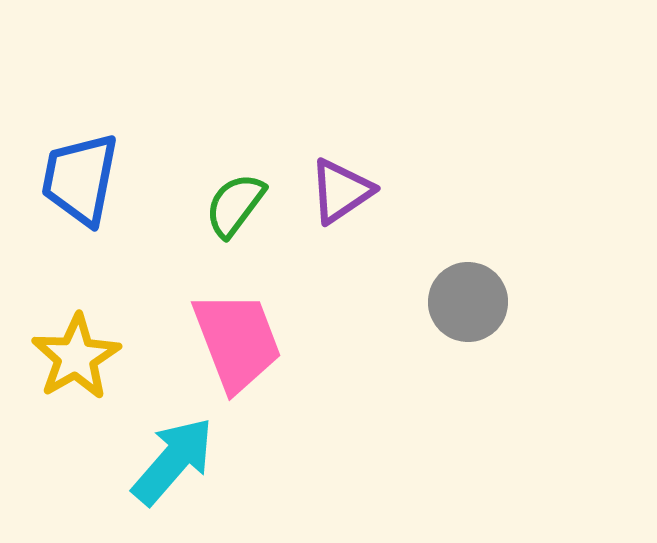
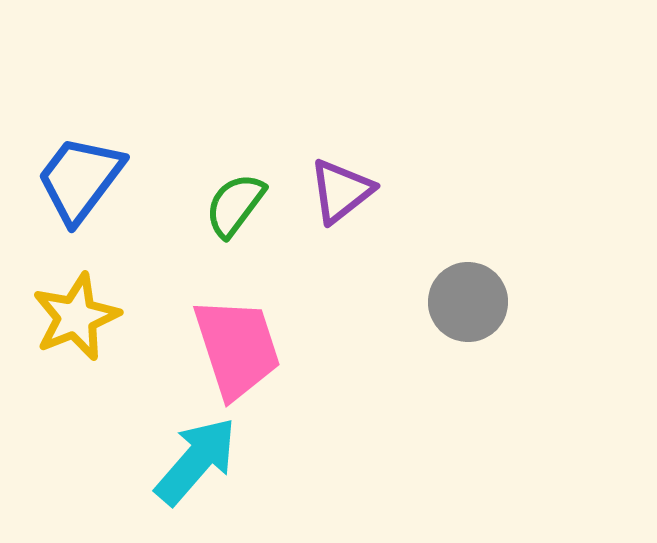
blue trapezoid: rotated 26 degrees clockwise
purple triangle: rotated 4 degrees counterclockwise
pink trapezoid: moved 7 px down; rotated 3 degrees clockwise
yellow star: moved 40 px up; rotated 8 degrees clockwise
cyan arrow: moved 23 px right
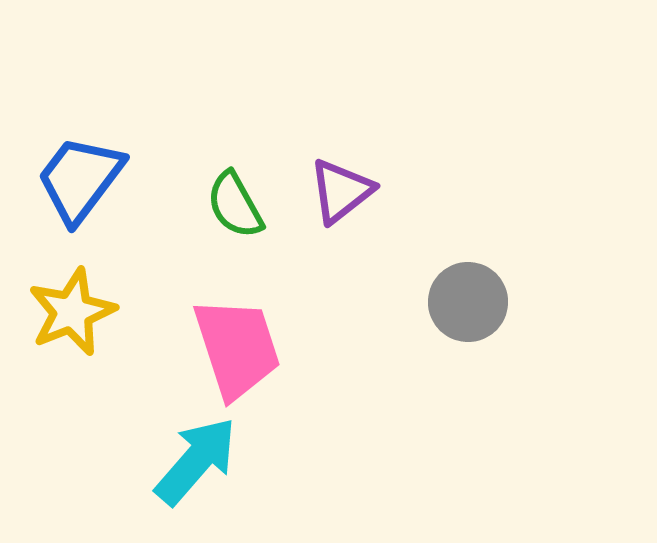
green semicircle: rotated 66 degrees counterclockwise
yellow star: moved 4 px left, 5 px up
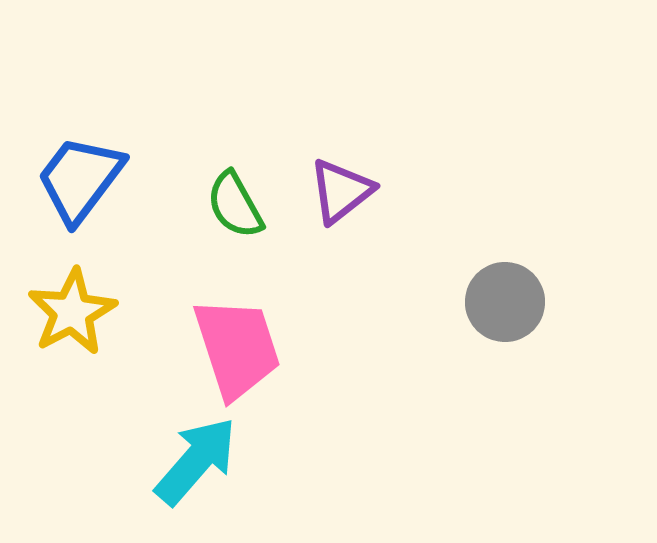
gray circle: moved 37 px right
yellow star: rotated 6 degrees counterclockwise
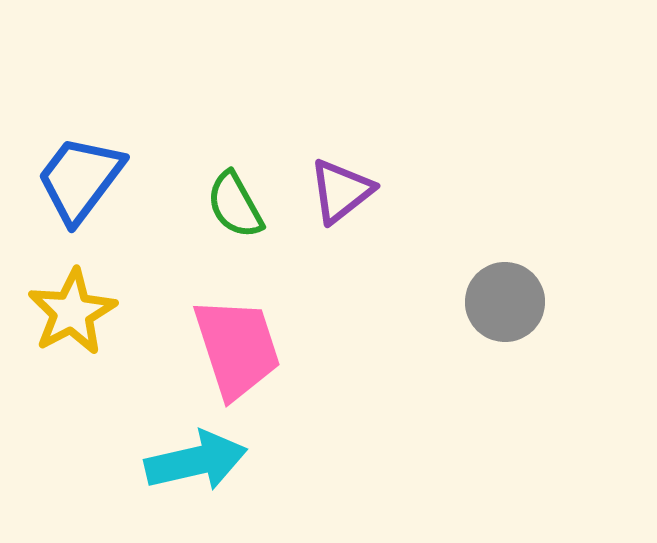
cyan arrow: rotated 36 degrees clockwise
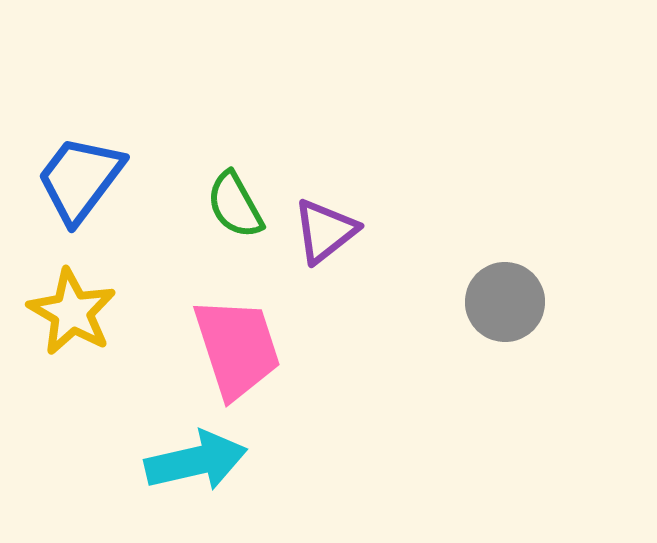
purple triangle: moved 16 px left, 40 px down
yellow star: rotated 14 degrees counterclockwise
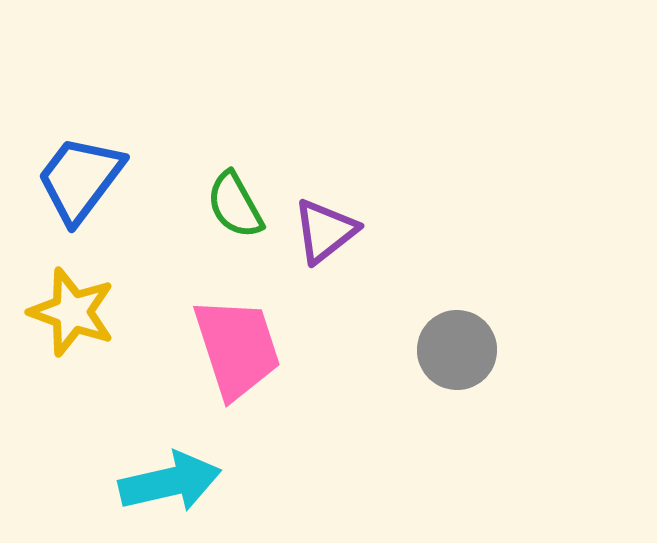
gray circle: moved 48 px left, 48 px down
yellow star: rotated 10 degrees counterclockwise
cyan arrow: moved 26 px left, 21 px down
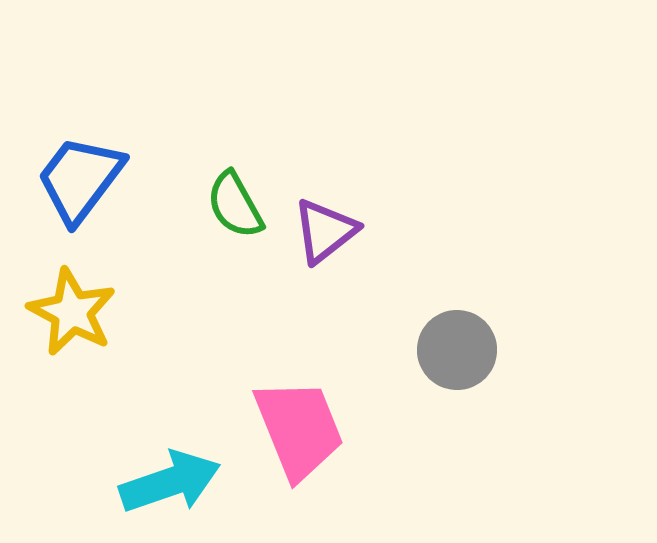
yellow star: rotated 8 degrees clockwise
pink trapezoid: moved 62 px right, 81 px down; rotated 4 degrees counterclockwise
cyan arrow: rotated 6 degrees counterclockwise
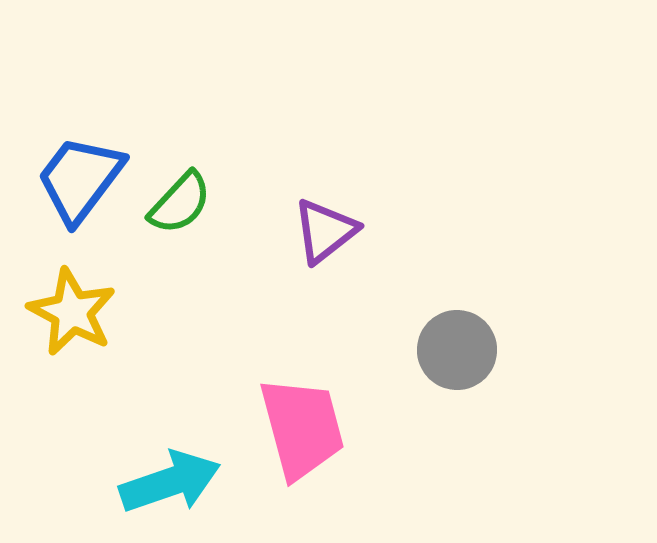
green semicircle: moved 55 px left, 2 px up; rotated 108 degrees counterclockwise
pink trapezoid: moved 3 px right, 1 px up; rotated 7 degrees clockwise
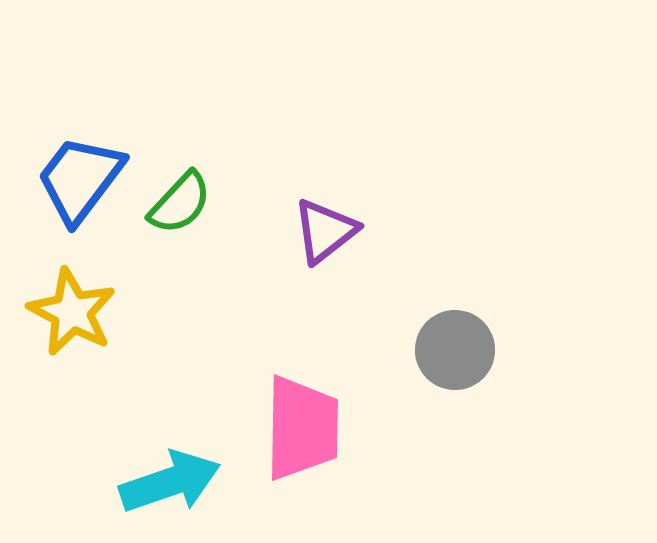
gray circle: moved 2 px left
pink trapezoid: rotated 16 degrees clockwise
